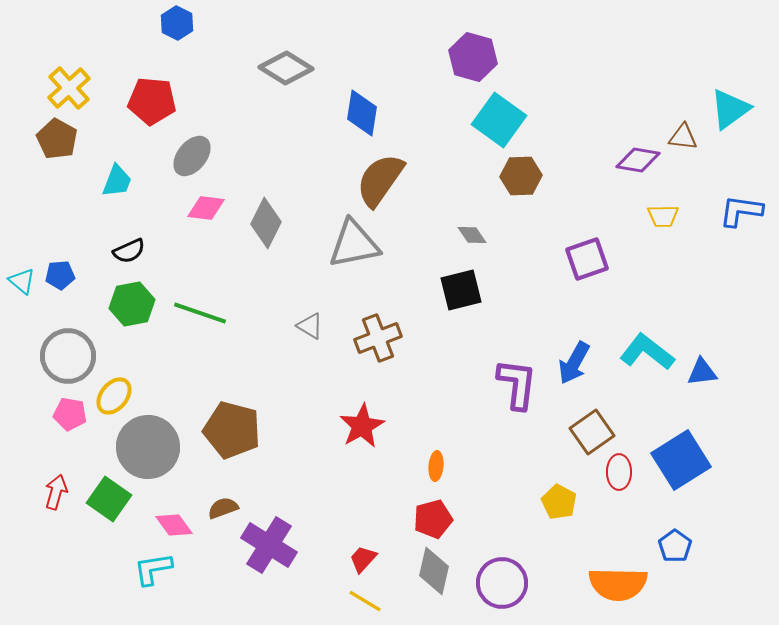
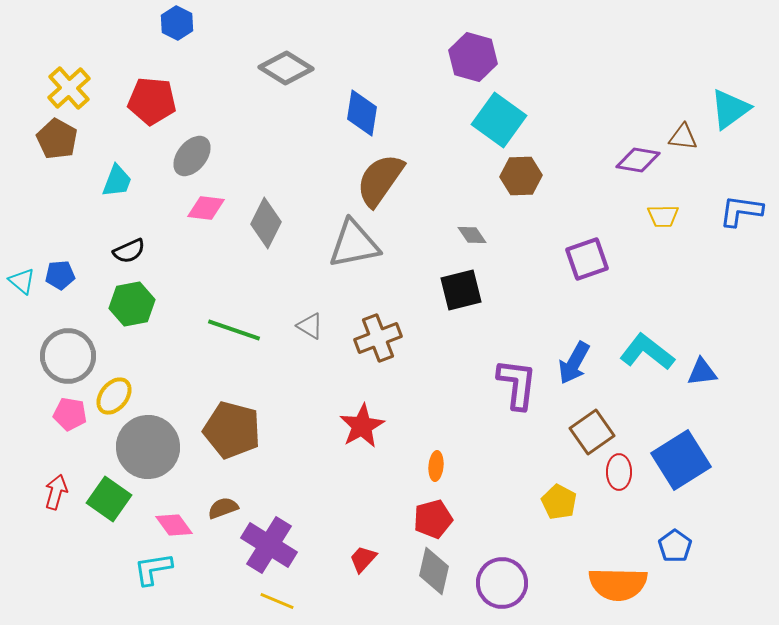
green line at (200, 313): moved 34 px right, 17 px down
yellow line at (365, 601): moved 88 px left; rotated 8 degrees counterclockwise
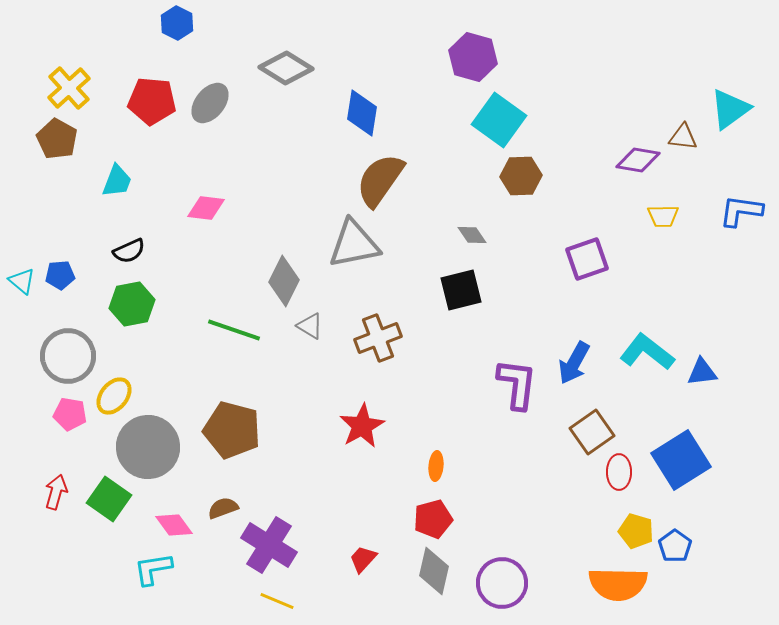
gray ellipse at (192, 156): moved 18 px right, 53 px up
gray diamond at (266, 223): moved 18 px right, 58 px down
yellow pentagon at (559, 502): moved 77 px right, 29 px down; rotated 12 degrees counterclockwise
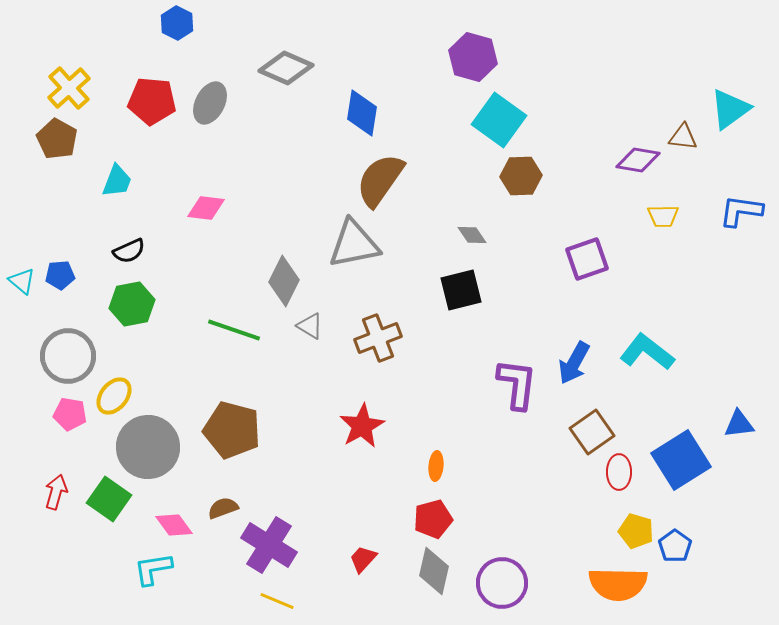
gray diamond at (286, 68): rotated 8 degrees counterclockwise
gray ellipse at (210, 103): rotated 12 degrees counterclockwise
blue triangle at (702, 372): moved 37 px right, 52 px down
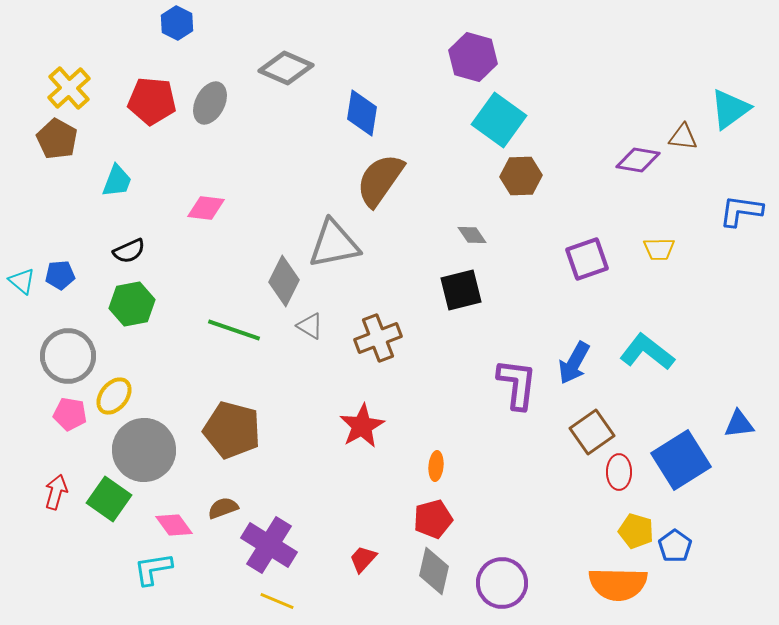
yellow trapezoid at (663, 216): moved 4 px left, 33 px down
gray triangle at (354, 244): moved 20 px left
gray circle at (148, 447): moved 4 px left, 3 px down
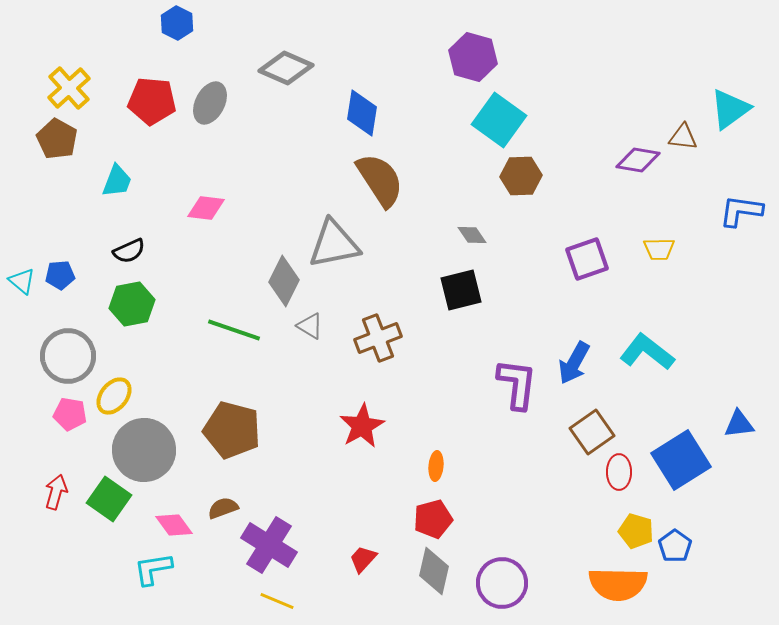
brown semicircle at (380, 180): rotated 112 degrees clockwise
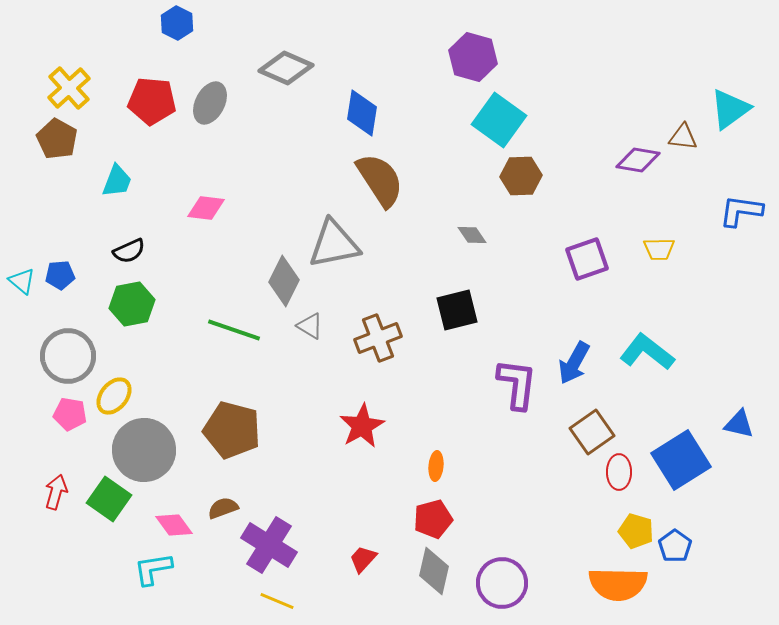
black square at (461, 290): moved 4 px left, 20 px down
blue triangle at (739, 424): rotated 20 degrees clockwise
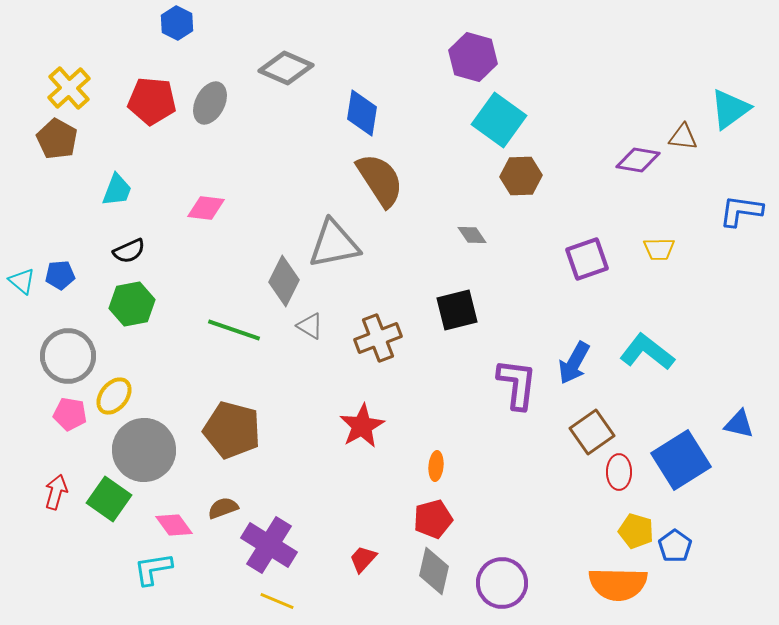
cyan trapezoid at (117, 181): moved 9 px down
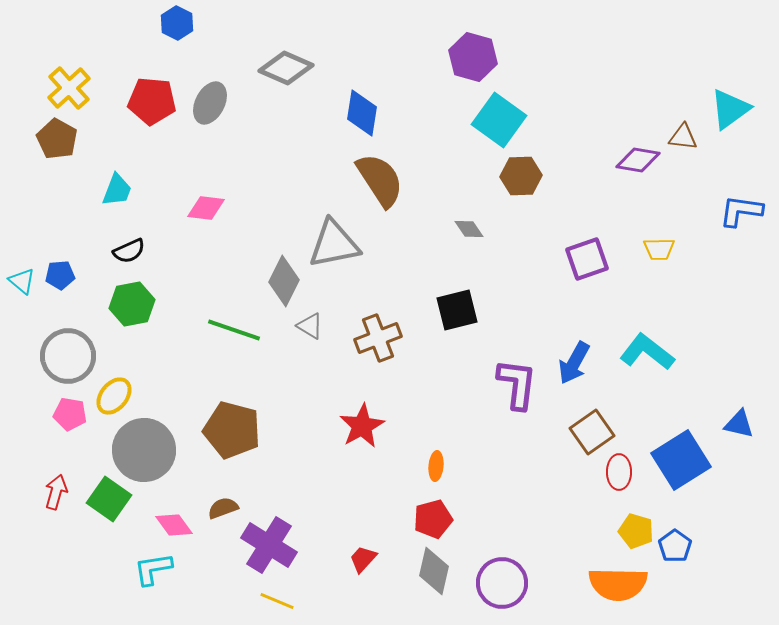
gray diamond at (472, 235): moved 3 px left, 6 px up
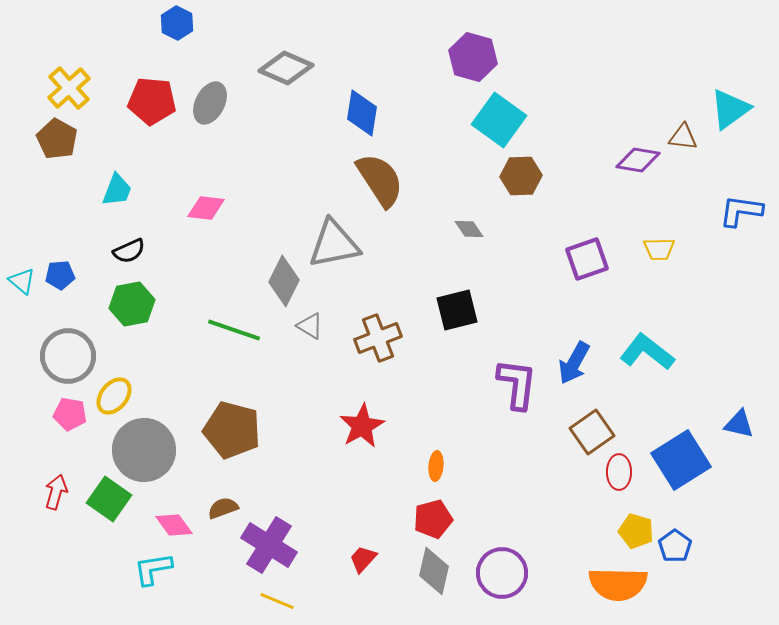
purple circle at (502, 583): moved 10 px up
